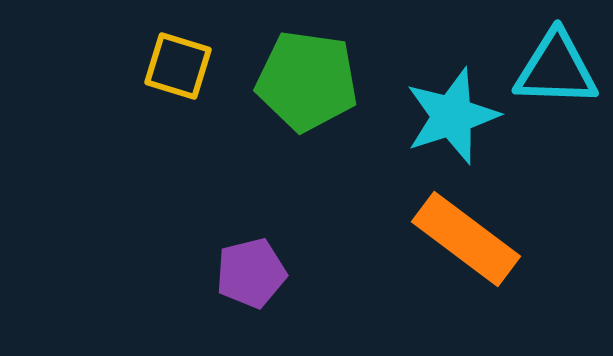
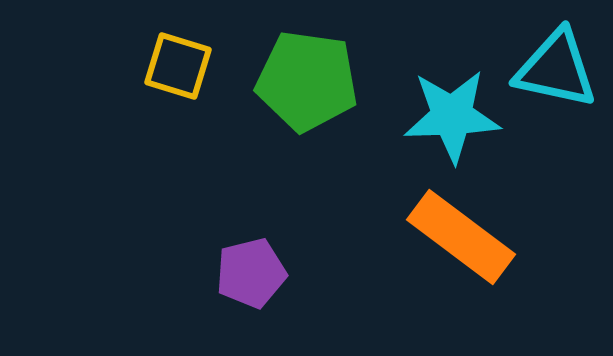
cyan triangle: rotated 10 degrees clockwise
cyan star: rotated 16 degrees clockwise
orange rectangle: moved 5 px left, 2 px up
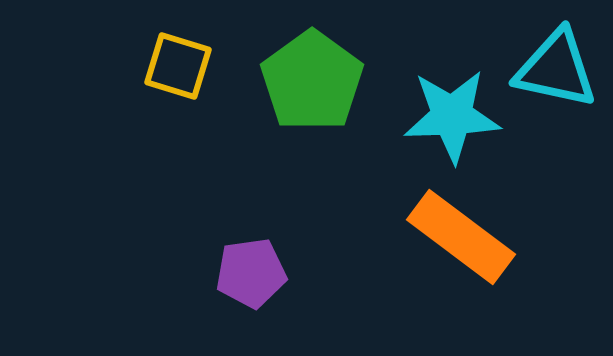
green pentagon: moved 5 px right; rotated 28 degrees clockwise
purple pentagon: rotated 6 degrees clockwise
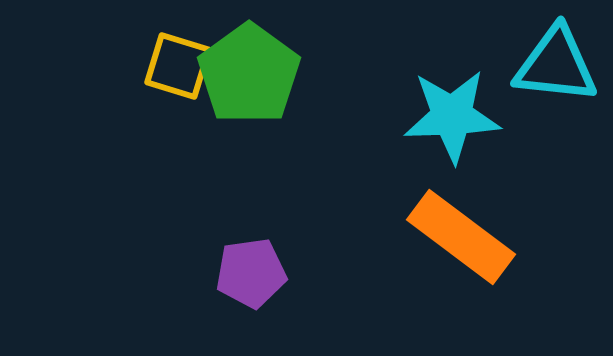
cyan triangle: moved 4 px up; rotated 6 degrees counterclockwise
green pentagon: moved 63 px left, 7 px up
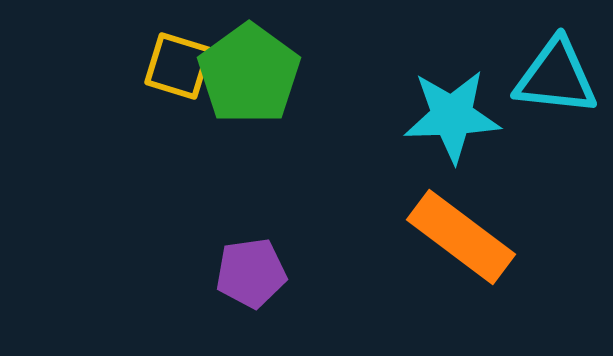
cyan triangle: moved 12 px down
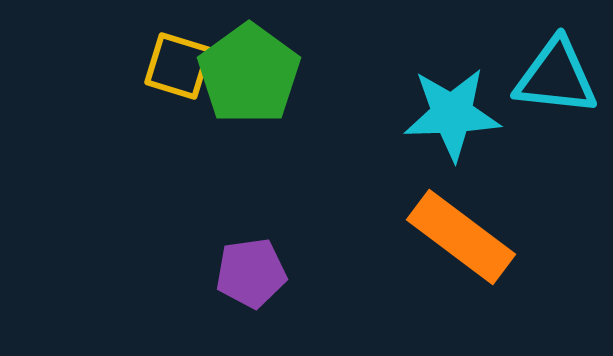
cyan star: moved 2 px up
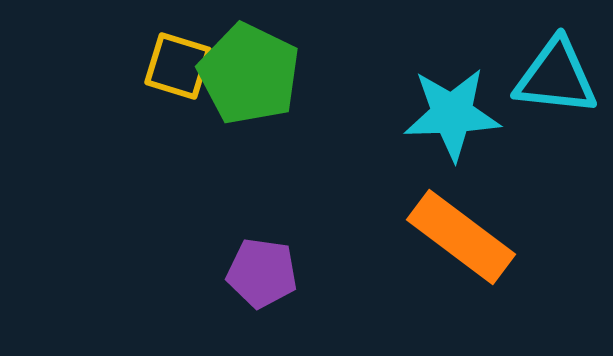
green pentagon: rotated 10 degrees counterclockwise
purple pentagon: moved 11 px right; rotated 16 degrees clockwise
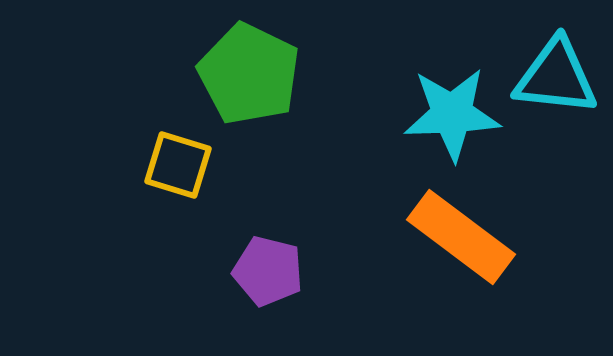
yellow square: moved 99 px down
purple pentagon: moved 6 px right, 2 px up; rotated 6 degrees clockwise
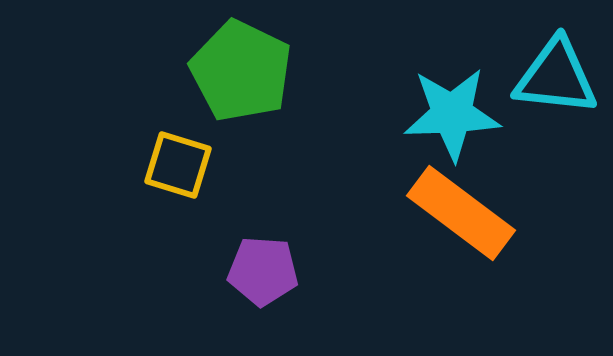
green pentagon: moved 8 px left, 3 px up
orange rectangle: moved 24 px up
purple pentagon: moved 5 px left; rotated 10 degrees counterclockwise
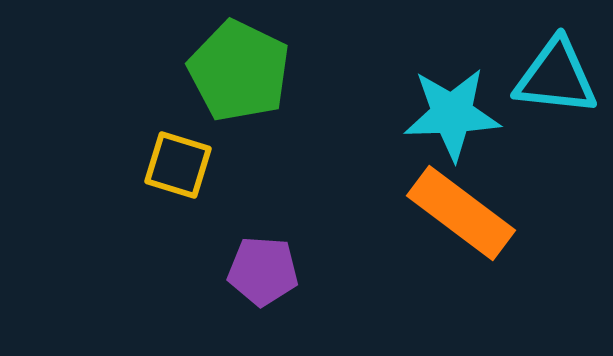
green pentagon: moved 2 px left
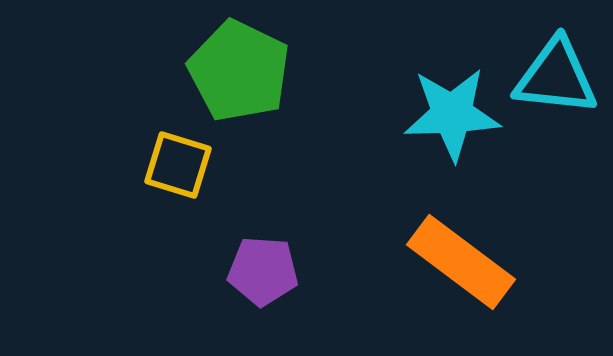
orange rectangle: moved 49 px down
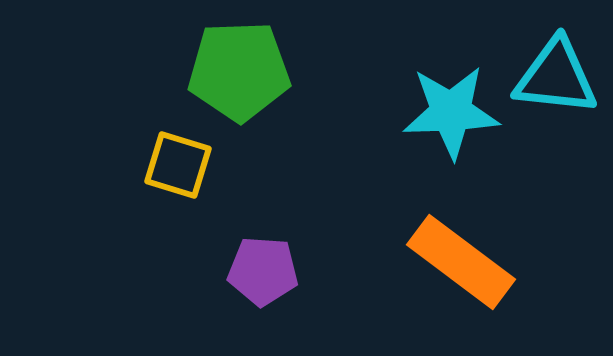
green pentagon: rotated 28 degrees counterclockwise
cyan star: moved 1 px left, 2 px up
